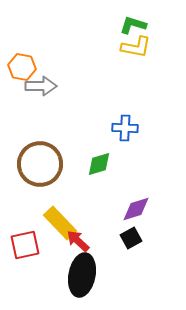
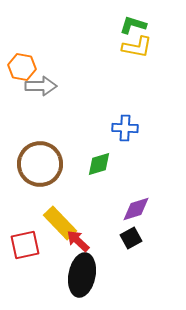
yellow L-shape: moved 1 px right
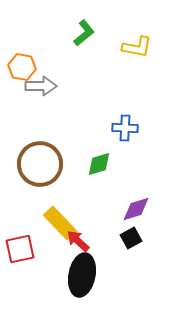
green L-shape: moved 49 px left, 8 px down; rotated 124 degrees clockwise
red square: moved 5 px left, 4 px down
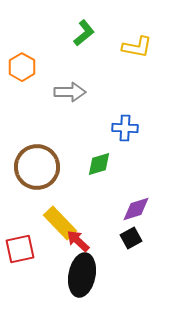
orange hexagon: rotated 20 degrees clockwise
gray arrow: moved 29 px right, 6 px down
brown circle: moved 3 px left, 3 px down
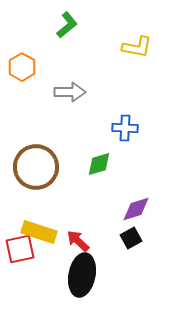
green L-shape: moved 17 px left, 8 px up
brown circle: moved 1 px left
yellow rectangle: moved 21 px left, 9 px down; rotated 28 degrees counterclockwise
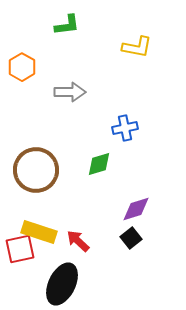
green L-shape: rotated 32 degrees clockwise
blue cross: rotated 15 degrees counterclockwise
brown circle: moved 3 px down
black square: rotated 10 degrees counterclockwise
black ellipse: moved 20 px left, 9 px down; rotated 15 degrees clockwise
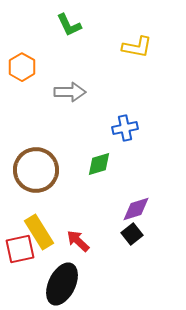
green L-shape: moved 2 px right; rotated 72 degrees clockwise
yellow rectangle: rotated 40 degrees clockwise
black square: moved 1 px right, 4 px up
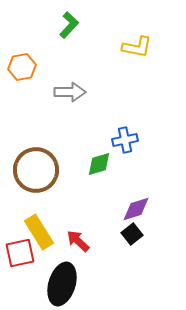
green L-shape: rotated 112 degrees counterclockwise
orange hexagon: rotated 20 degrees clockwise
blue cross: moved 12 px down
red square: moved 4 px down
black ellipse: rotated 9 degrees counterclockwise
